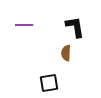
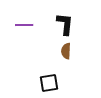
black L-shape: moved 10 px left, 3 px up; rotated 15 degrees clockwise
brown semicircle: moved 2 px up
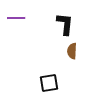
purple line: moved 8 px left, 7 px up
brown semicircle: moved 6 px right
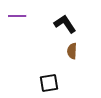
purple line: moved 1 px right, 2 px up
black L-shape: rotated 40 degrees counterclockwise
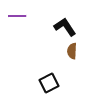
black L-shape: moved 3 px down
black square: rotated 18 degrees counterclockwise
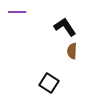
purple line: moved 4 px up
black square: rotated 30 degrees counterclockwise
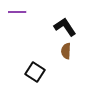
brown semicircle: moved 6 px left
black square: moved 14 px left, 11 px up
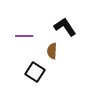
purple line: moved 7 px right, 24 px down
brown semicircle: moved 14 px left
